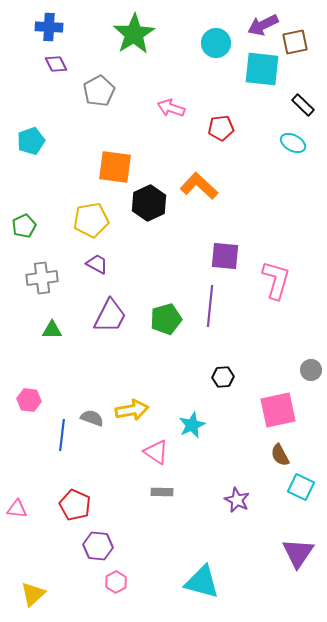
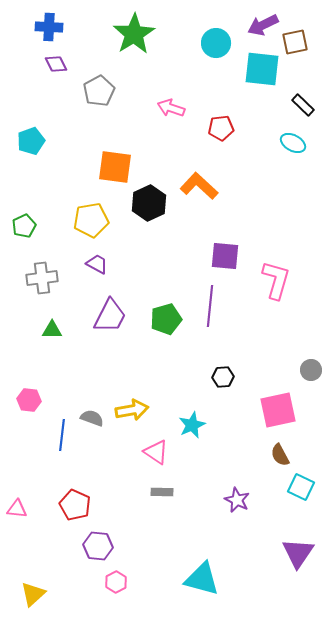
cyan triangle at (202, 582): moved 3 px up
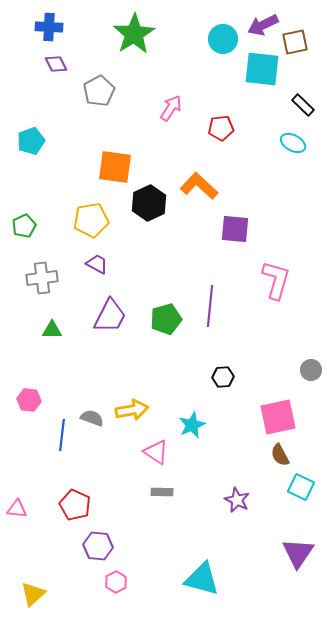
cyan circle at (216, 43): moved 7 px right, 4 px up
pink arrow at (171, 108): rotated 104 degrees clockwise
purple square at (225, 256): moved 10 px right, 27 px up
pink square at (278, 410): moved 7 px down
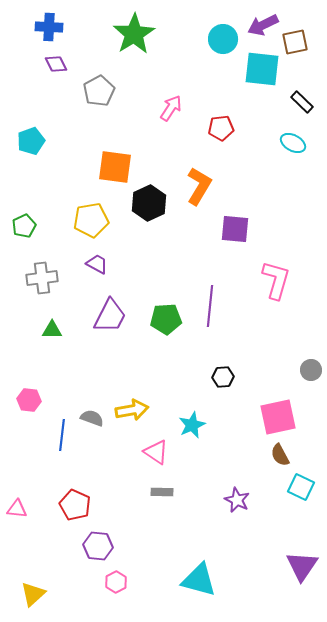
black rectangle at (303, 105): moved 1 px left, 3 px up
orange L-shape at (199, 186): rotated 78 degrees clockwise
green pentagon at (166, 319): rotated 12 degrees clockwise
purple triangle at (298, 553): moved 4 px right, 13 px down
cyan triangle at (202, 579): moved 3 px left, 1 px down
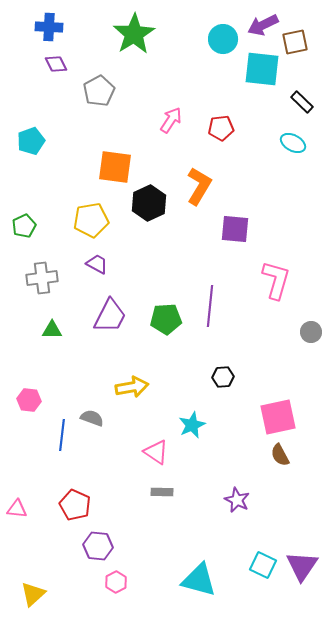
pink arrow at (171, 108): moved 12 px down
gray circle at (311, 370): moved 38 px up
yellow arrow at (132, 410): moved 23 px up
cyan square at (301, 487): moved 38 px left, 78 px down
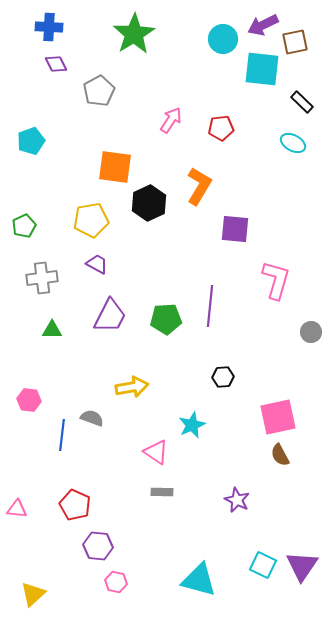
pink hexagon at (116, 582): rotated 20 degrees counterclockwise
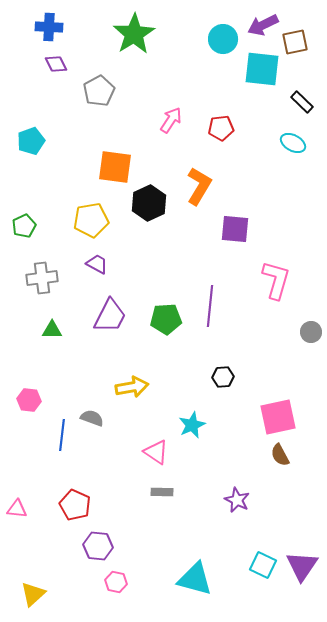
cyan triangle at (199, 580): moved 4 px left, 1 px up
